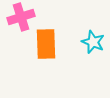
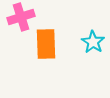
cyan star: rotated 10 degrees clockwise
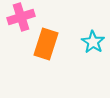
orange rectangle: rotated 20 degrees clockwise
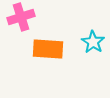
orange rectangle: moved 2 px right, 5 px down; rotated 76 degrees clockwise
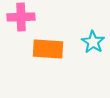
pink cross: rotated 16 degrees clockwise
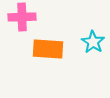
pink cross: moved 1 px right
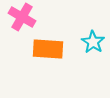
pink cross: rotated 32 degrees clockwise
